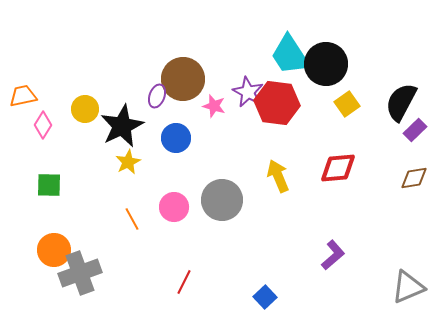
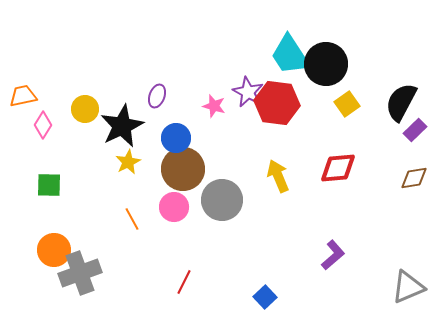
brown circle: moved 90 px down
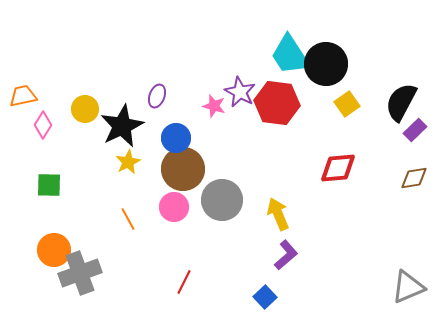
purple star: moved 8 px left
yellow arrow: moved 38 px down
orange line: moved 4 px left
purple L-shape: moved 47 px left
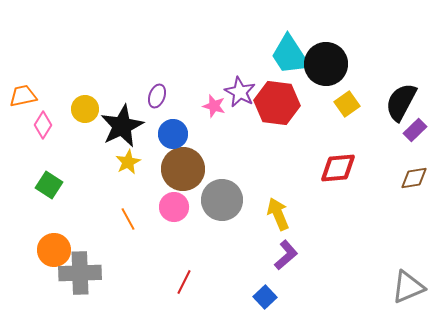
blue circle: moved 3 px left, 4 px up
green square: rotated 32 degrees clockwise
gray cross: rotated 18 degrees clockwise
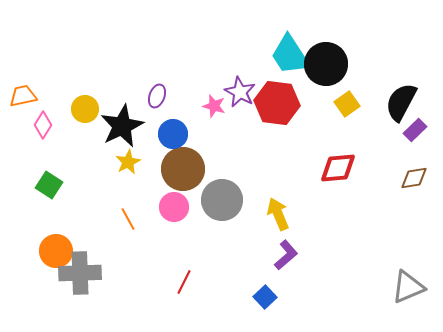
orange circle: moved 2 px right, 1 px down
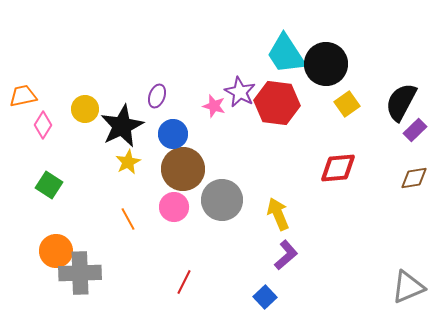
cyan trapezoid: moved 4 px left, 1 px up
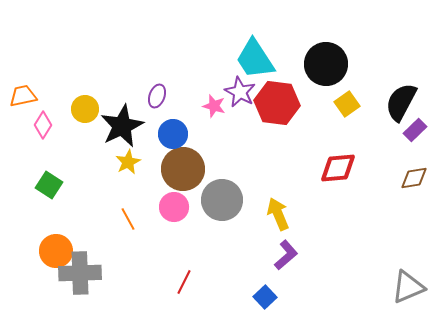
cyan trapezoid: moved 31 px left, 5 px down
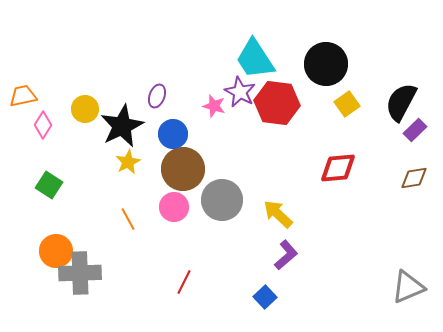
yellow arrow: rotated 24 degrees counterclockwise
